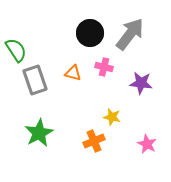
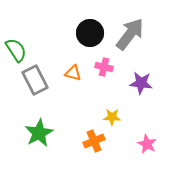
gray rectangle: rotated 8 degrees counterclockwise
yellow star: rotated 12 degrees counterclockwise
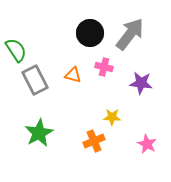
orange triangle: moved 2 px down
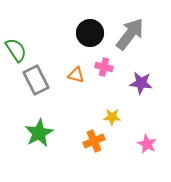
orange triangle: moved 3 px right
gray rectangle: moved 1 px right
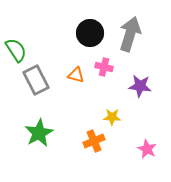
gray arrow: rotated 20 degrees counterclockwise
purple star: moved 1 px left, 3 px down
pink star: moved 5 px down
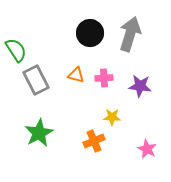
pink cross: moved 11 px down; rotated 18 degrees counterclockwise
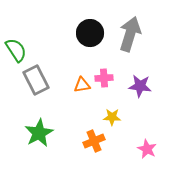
orange triangle: moved 6 px right, 10 px down; rotated 24 degrees counterclockwise
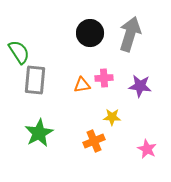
green semicircle: moved 3 px right, 2 px down
gray rectangle: moved 1 px left; rotated 32 degrees clockwise
